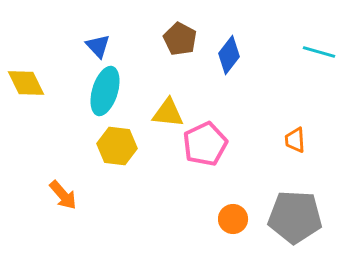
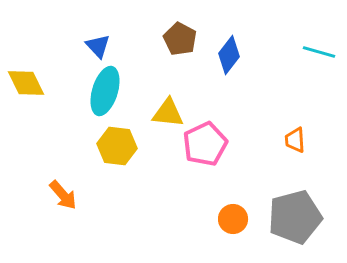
gray pentagon: rotated 18 degrees counterclockwise
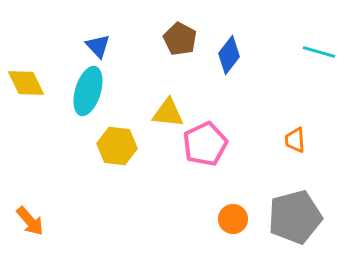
cyan ellipse: moved 17 px left
orange arrow: moved 33 px left, 26 px down
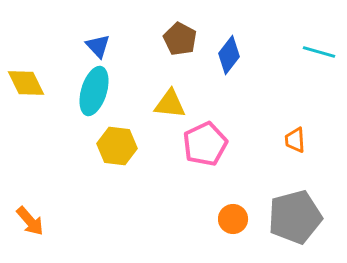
cyan ellipse: moved 6 px right
yellow triangle: moved 2 px right, 9 px up
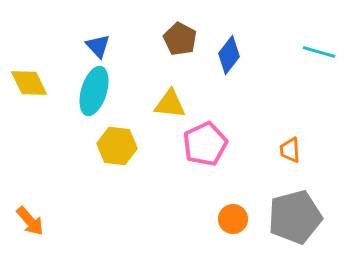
yellow diamond: moved 3 px right
orange trapezoid: moved 5 px left, 10 px down
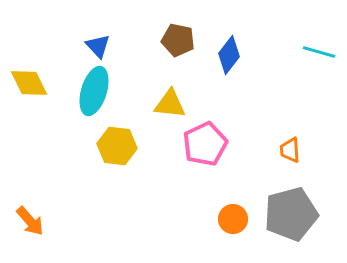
brown pentagon: moved 2 px left, 1 px down; rotated 16 degrees counterclockwise
gray pentagon: moved 4 px left, 3 px up
